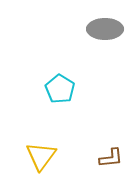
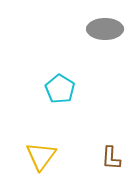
brown L-shape: rotated 100 degrees clockwise
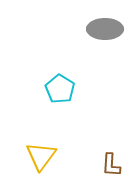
brown L-shape: moved 7 px down
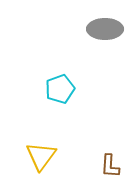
cyan pentagon: rotated 20 degrees clockwise
brown L-shape: moved 1 px left, 1 px down
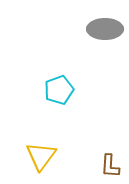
cyan pentagon: moved 1 px left, 1 px down
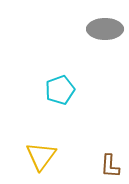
cyan pentagon: moved 1 px right
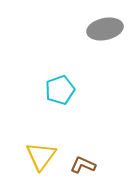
gray ellipse: rotated 12 degrees counterclockwise
brown L-shape: moved 27 px left, 1 px up; rotated 110 degrees clockwise
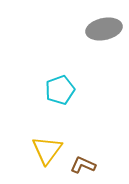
gray ellipse: moved 1 px left
yellow triangle: moved 6 px right, 6 px up
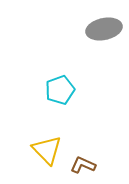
yellow triangle: rotated 20 degrees counterclockwise
